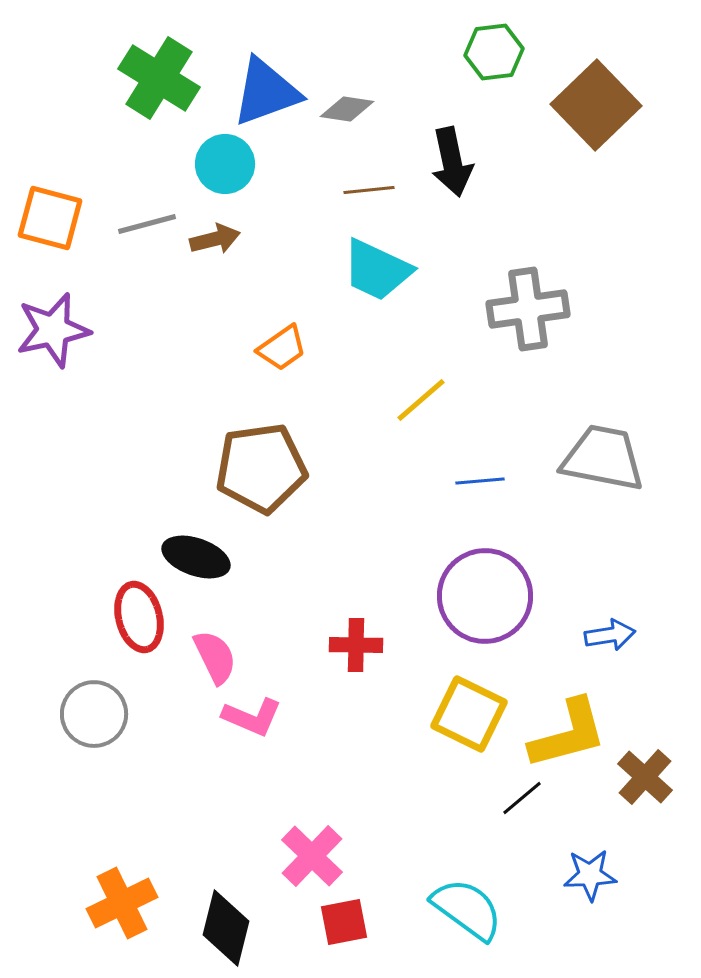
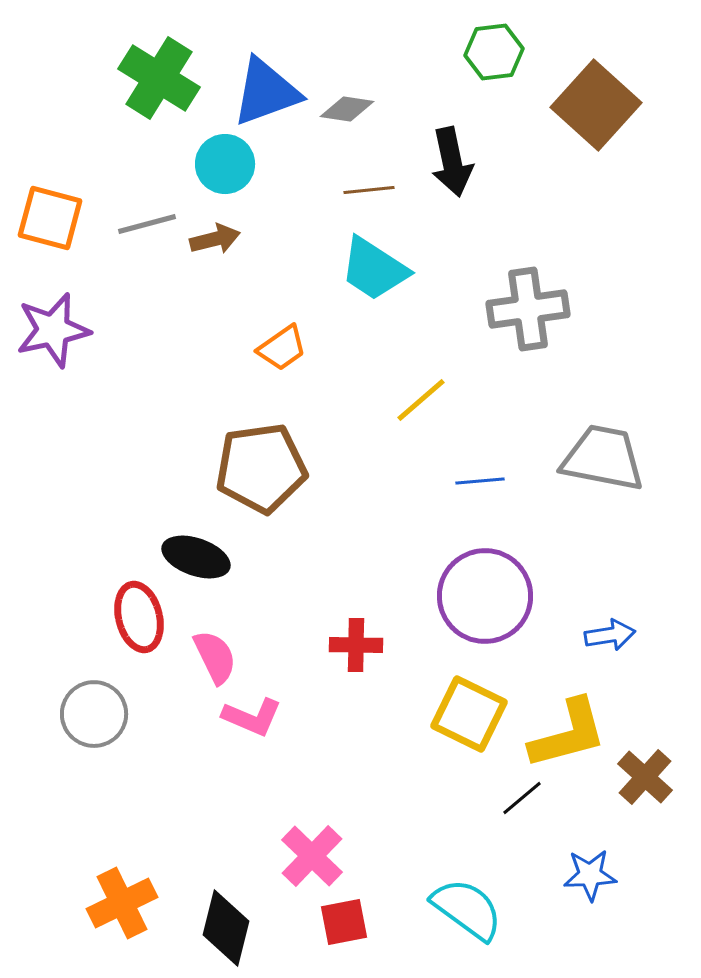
brown square: rotated 4 degrees counterclockwise
cyan trapezoid: moved 3 px left, 1 px up; rotated 8 degrees clockwise
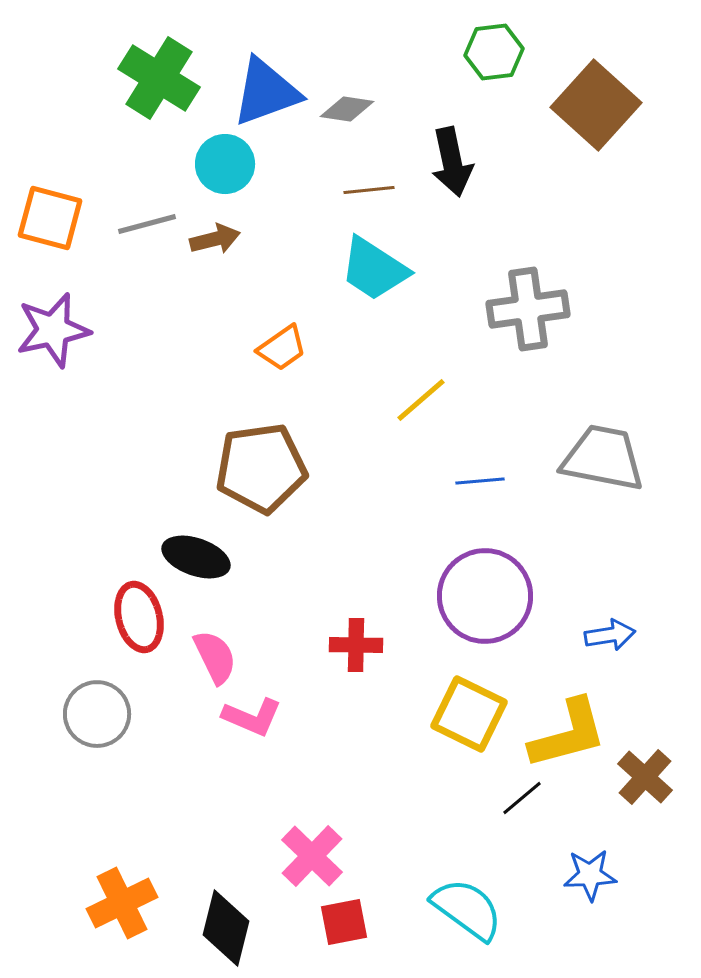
gray circle: moved 3 px right
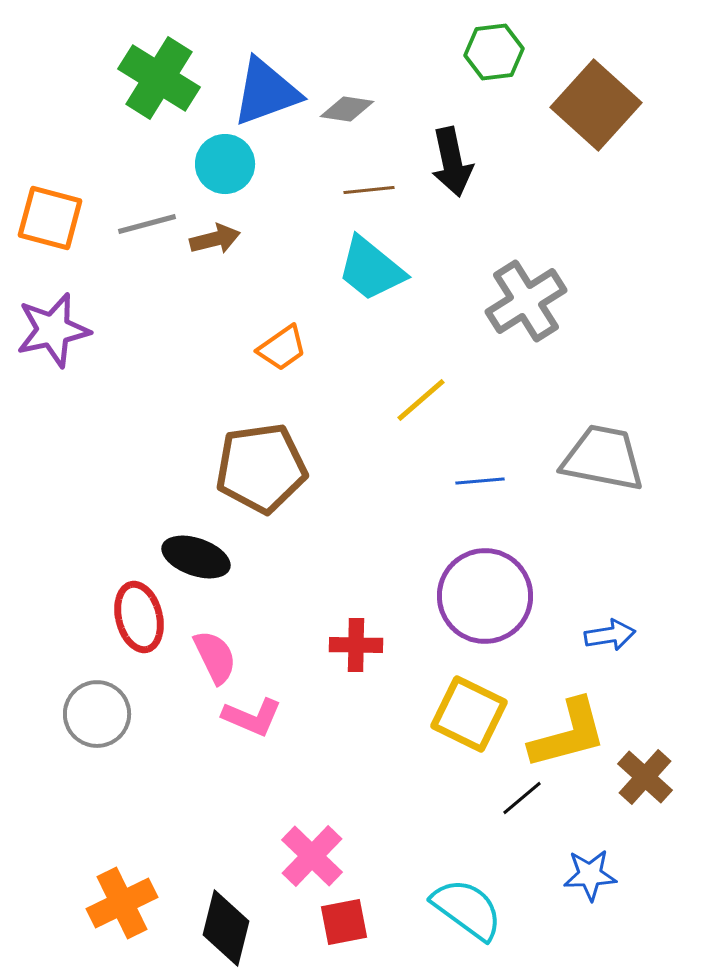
cyan trapezoid: moved 3 px left; rotated 6 degrees clockwise
gray cross: moved 2 px left, 8 px up; rotated 24 degrees counterclockwise
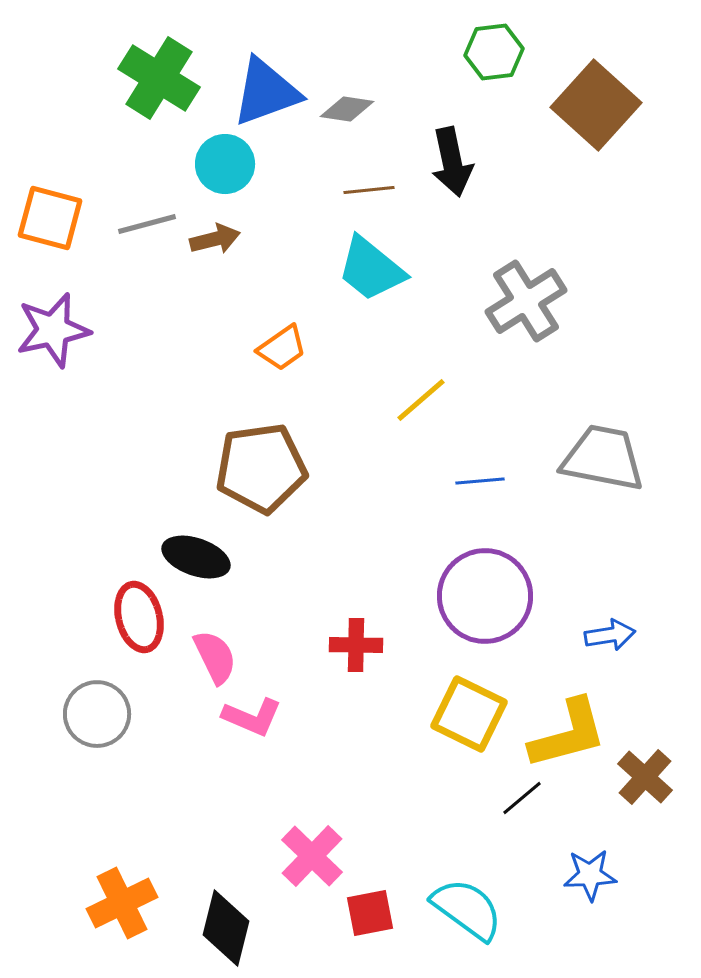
red square: moved 26 px right, 9 px up
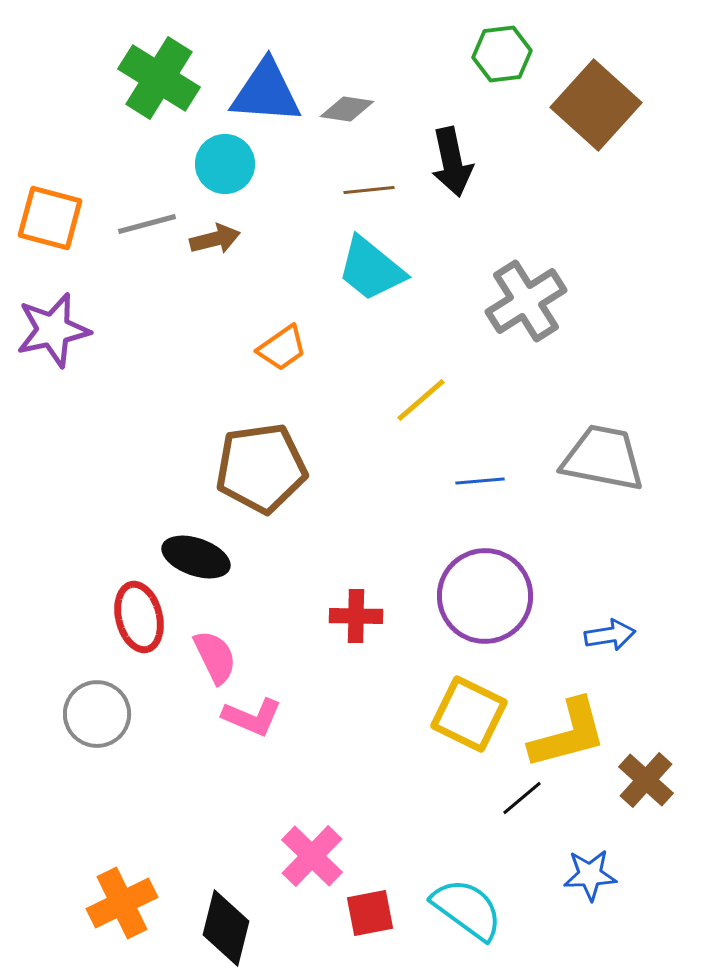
green hexagon: moved 8 px right, 2 px down
blue triangle: rotated 24 degrees clockwise
red cross: moved 29 px up
brown cross: moved 1 px right, 3 px down
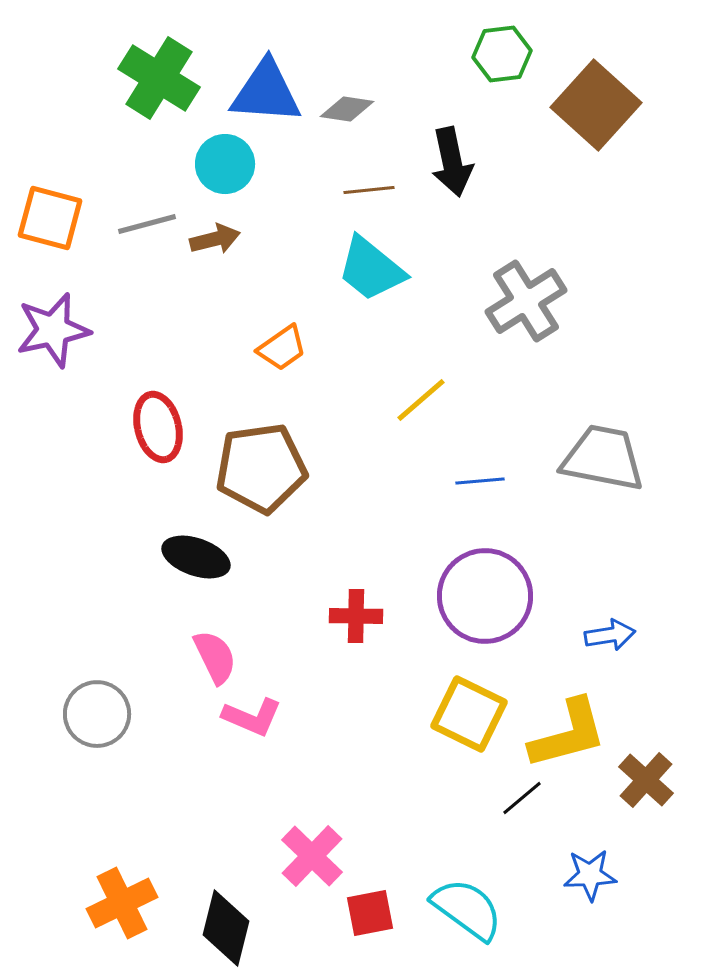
red ellipse: moved 19 px right, 190 px up
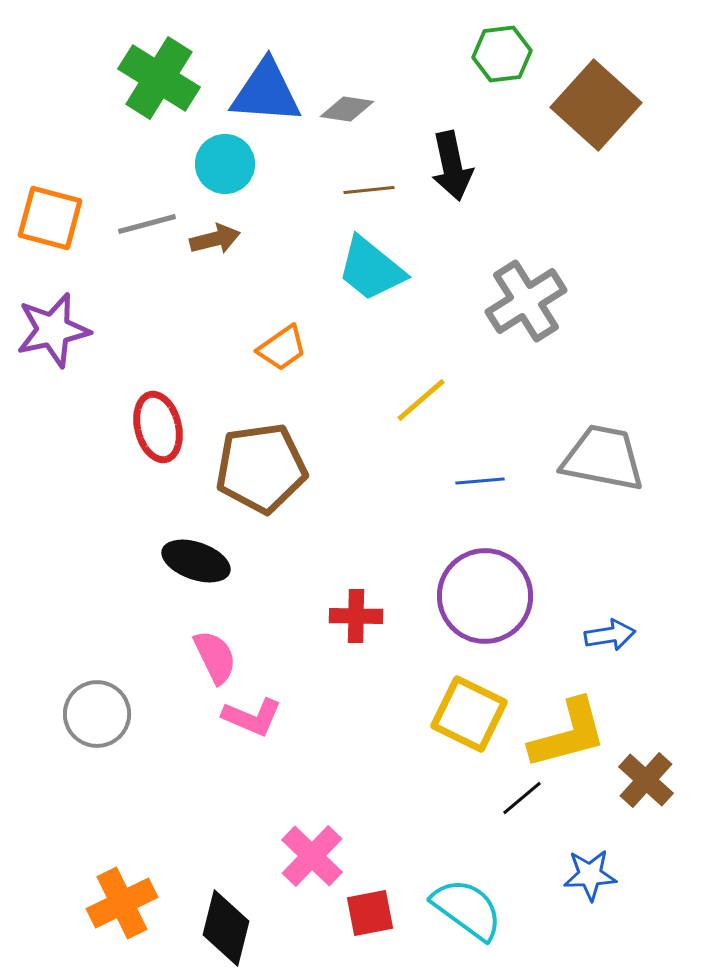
black arrow: moved 4 px down
black ellipse: moved 4 px down
